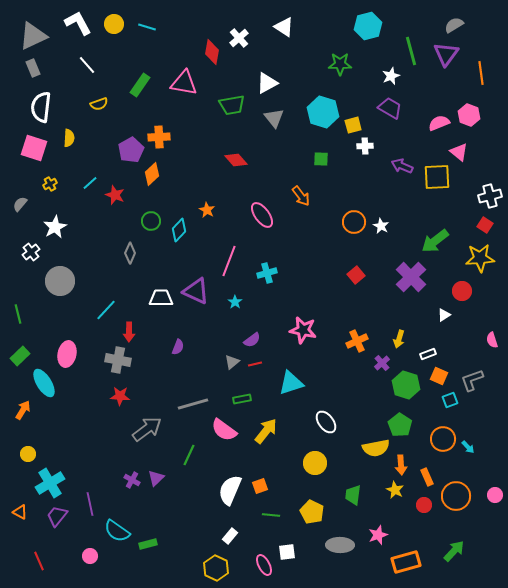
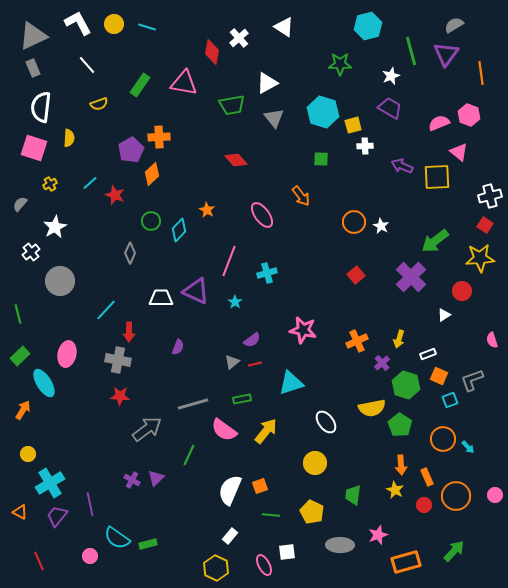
yellow semicircle at (376, 448): moved 4 px left, 40 px up
cyan semicircle at (117, 531): moved 7 px down
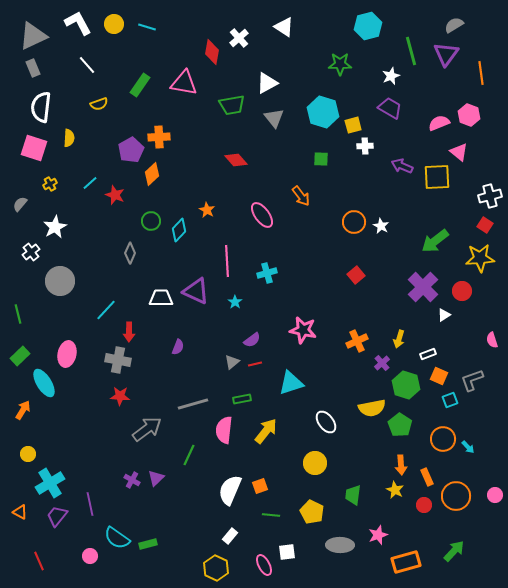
pink line at (229, 261): moved 2 px left; rotated 24 degrees counterclockwise
purple cross at (411, 277): moved 12 px right, 10 px down
pink semicircle at (224, 430): rotated 60 degrees clockwise
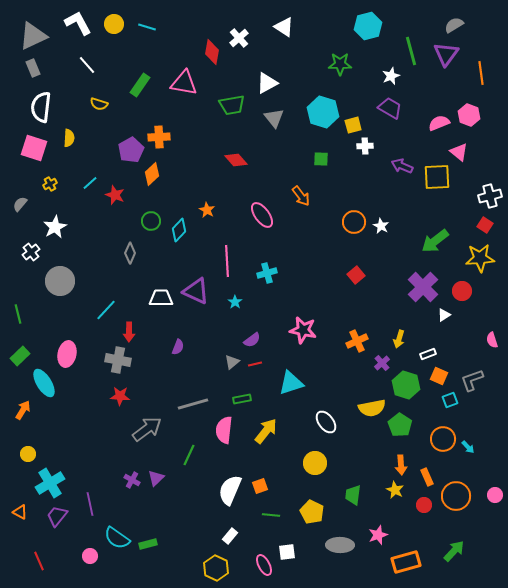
yellow semicircle at (99, 104): rotated 36 degrees clockwise
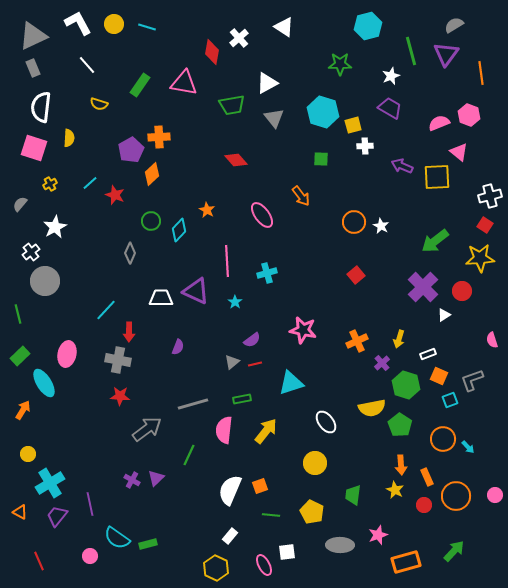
gray circle at (60, 281): moved 15 px left
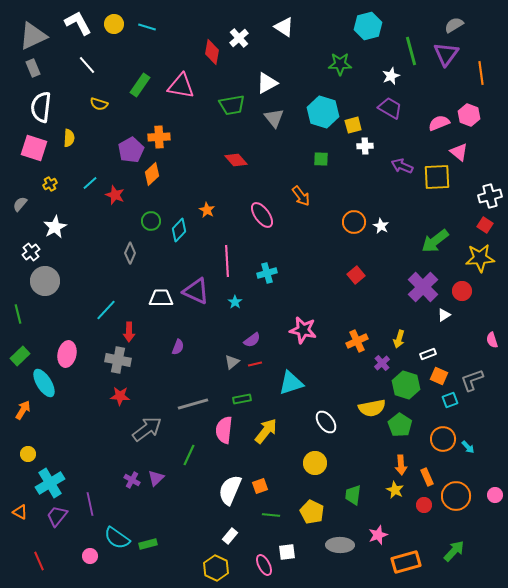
pink triangle at (184, 83): moved 3 px left, 3 px down
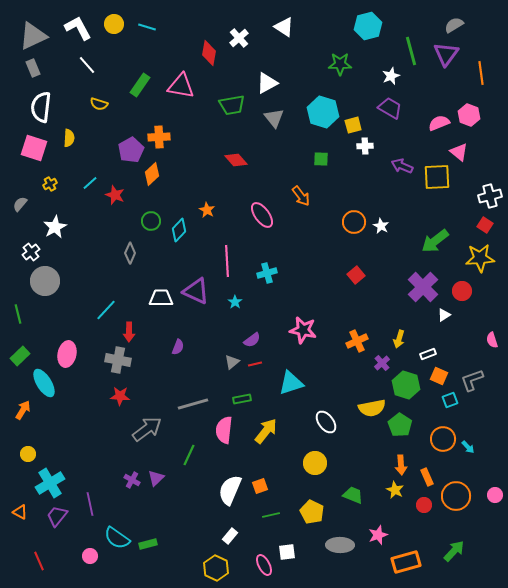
white L-shape at (78, 23): moved 5 px down
red diamond at (212, 52): moved 3 px left, 1 px down
green trapezoid at (353, 495): rotated 105 degrees clockwise
green line at (271, 515): rotated 18 degrees counterclockwise
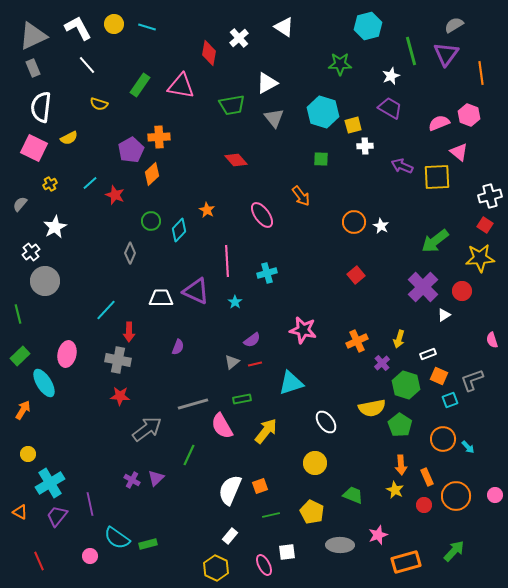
yellow semicircle at (69, 138): rotated 60 degrees clockwise
pink square at (34, 148): rotated 8 degrees clockwise
pink semicircle at (224, 430): moved 2 px left, 4 px up; rotated 36 degrees counterclockwise
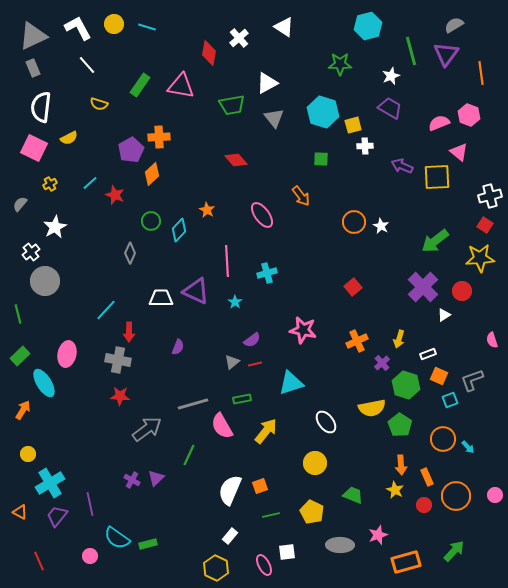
red square at (356, 275): moved 3 px left, 12 px down
